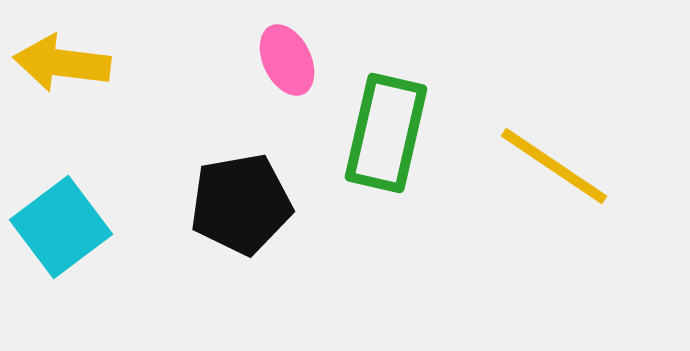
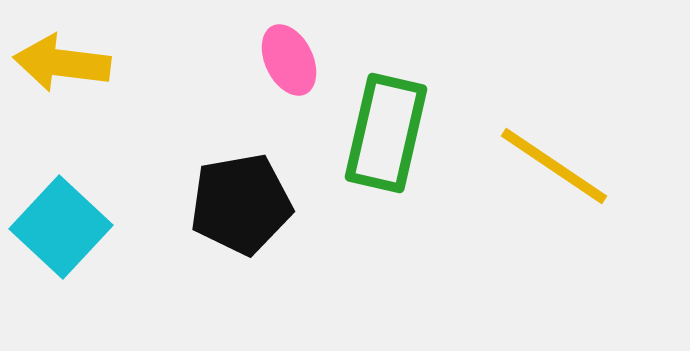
pink ellipse: moved 2 px right
cyan square: rotated 10 degrees counterclockwise
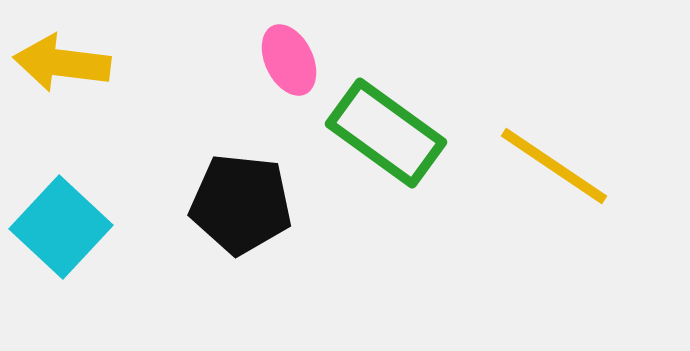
green rectangle: rotated 67 degrees counterclockwise
black pentagon: rotated 16 degrees clockwise
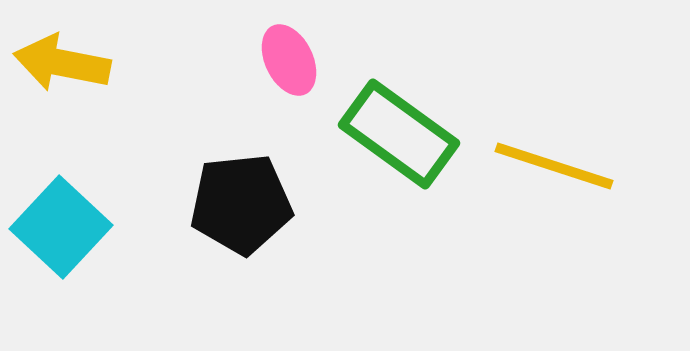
yellow arrow: rotated 4 degrees clockwise
green rectangle: moved 13 px right, 1 px down
yellow line: rotated 16 degrees counterclockwise
black pentagon: rotated 12 degrees counterclockwise
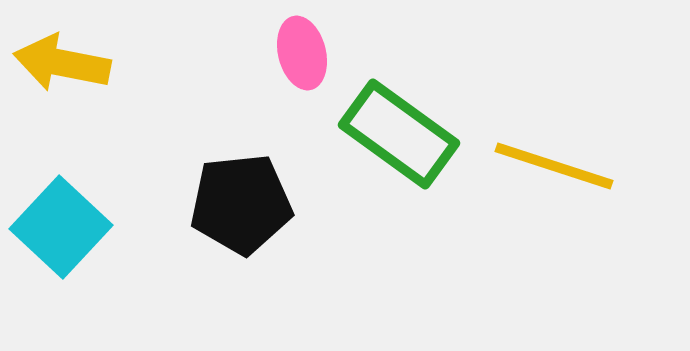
pink ellipse: moved 13 px right, 7 px up; rotated 12 degrees clockwise
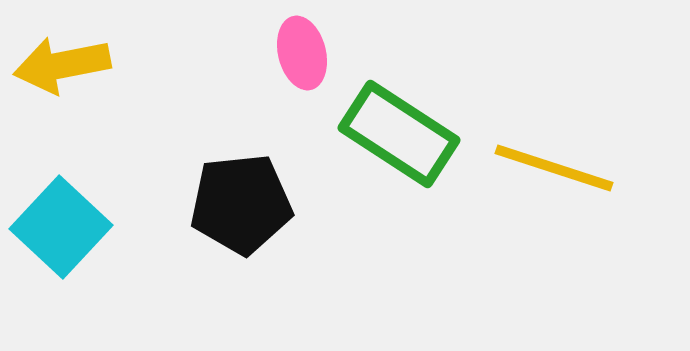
yellow arrow: moved 2 px down; rotated 22 degrees counterclockwise
green rectangle: rotated 3 degrees counterclockwise
yellow line: moved 2 px down
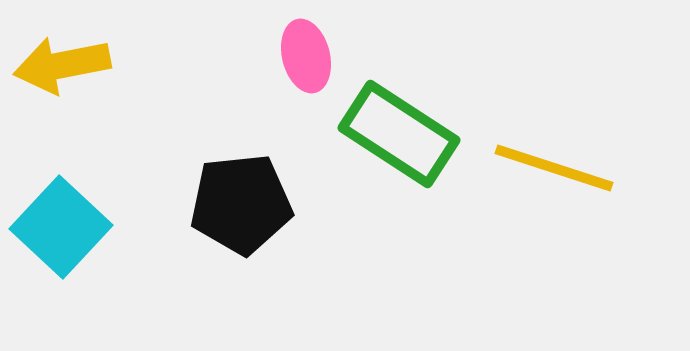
pink ellipse: moved 4 px right, 3 px down
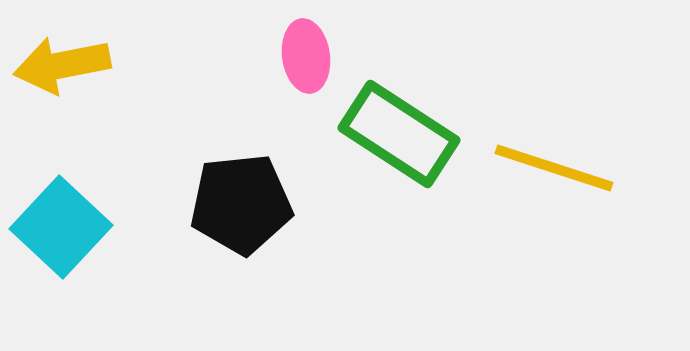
pink ellipse: rotated 6 degrees clockwise
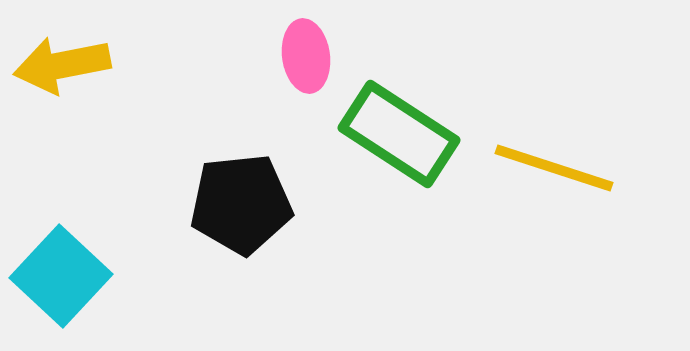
cyan square: moved 49 px down
